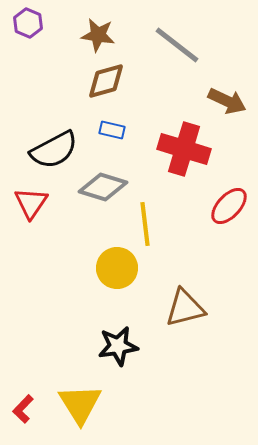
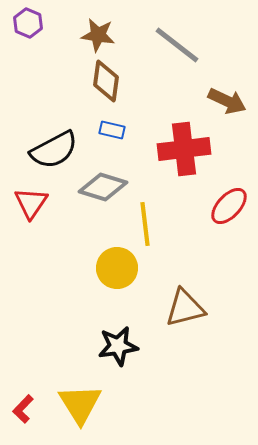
brown diamond: rotated 66 degrees counterclockwise
red cross: rotated 24 degrees counterclockwise
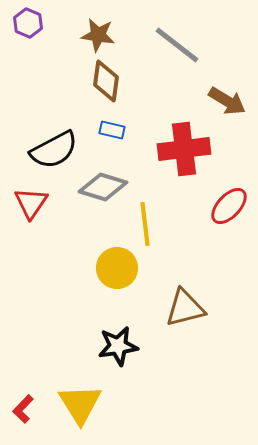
brown arrow: rotated 6 degrees clockwise
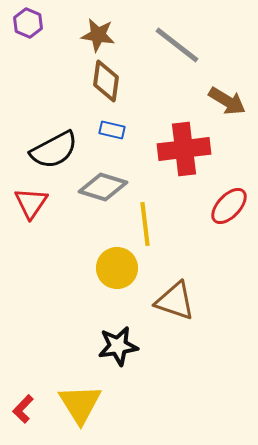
brown triangle: moved 10 px left, 7 px up; rotated 33 degrees clockwise
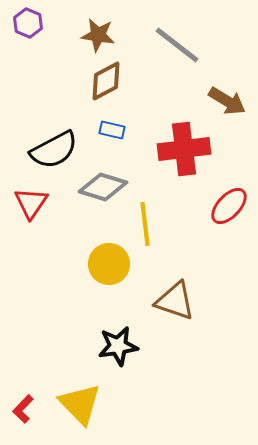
brown diamond: rotated 54 degrees clockwise
yellow circle: moved 8 px left, 4 px up
yellow triangle: rotated 12 degrees counterclockwise
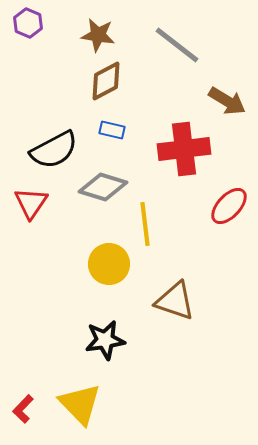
black star: moved 13 px left, 6 px up
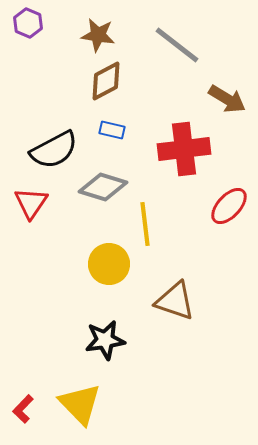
brown arrow: moved 2 px up
